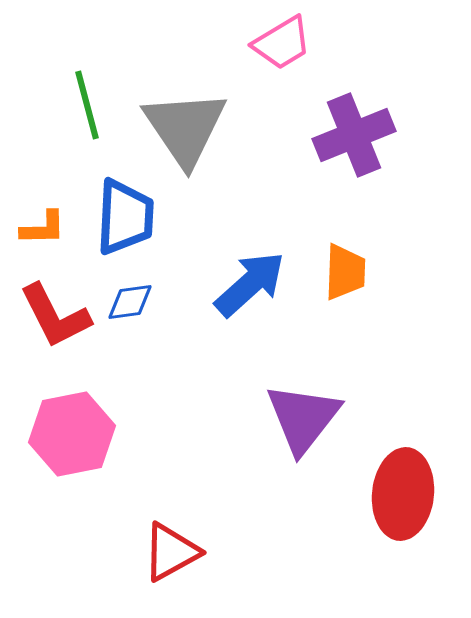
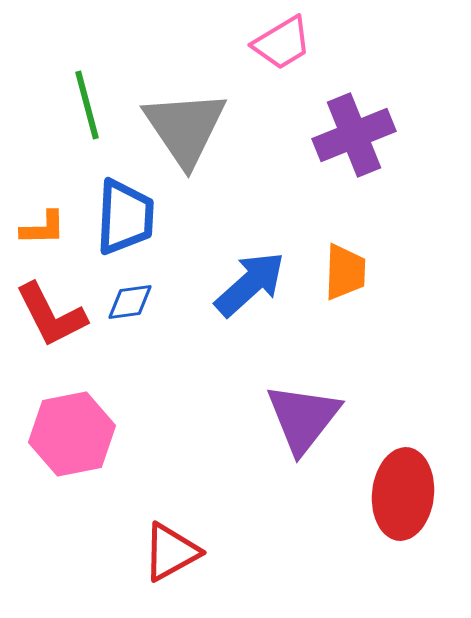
red L-shape: moved 4 px left, 1 px up
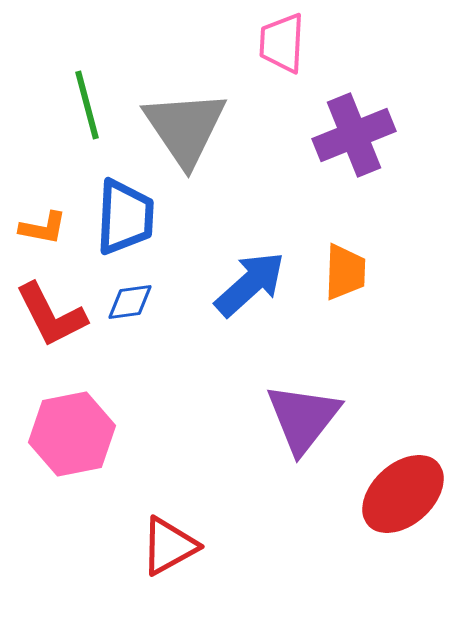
pink trapezoid: rotated 124 degrees clockwise
orange L-shape: rotated 12 degrees clockwise
red ellipse: rotated 42 degrees clockwise
red triangle: moved 2 px left, 6 px up
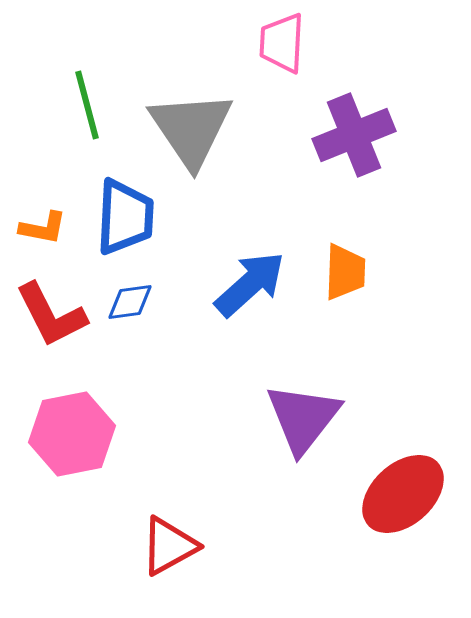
gray triangle: moved 6 px right, 1 px down
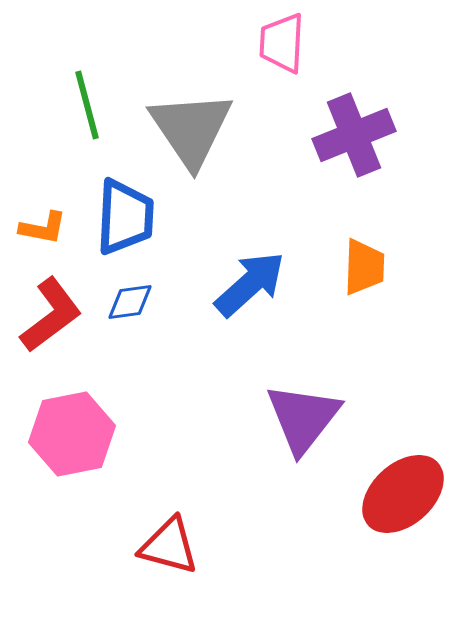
orange trapezoid: moved 19 px right, 5 px up
red L-shape: rotated 100 degrees counterclockwise
red triangle: rotated 44 degrees clockwise
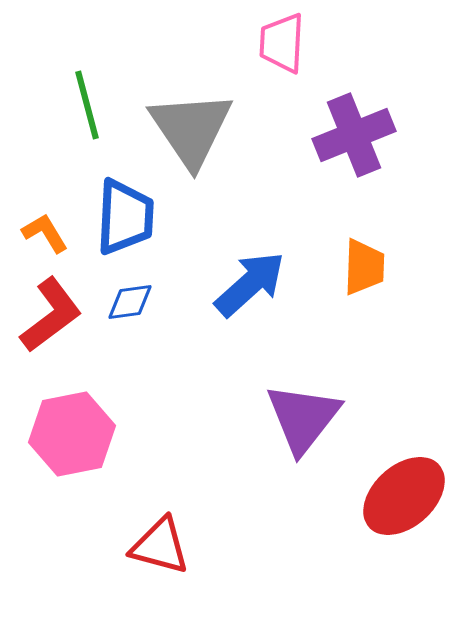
orange L-shape: moved 2 px right, 5 px down; rotated 132 degrees counterclockwise
red ellipse: moved 1 px right, 2 px down
red triangle: moved 9 px left
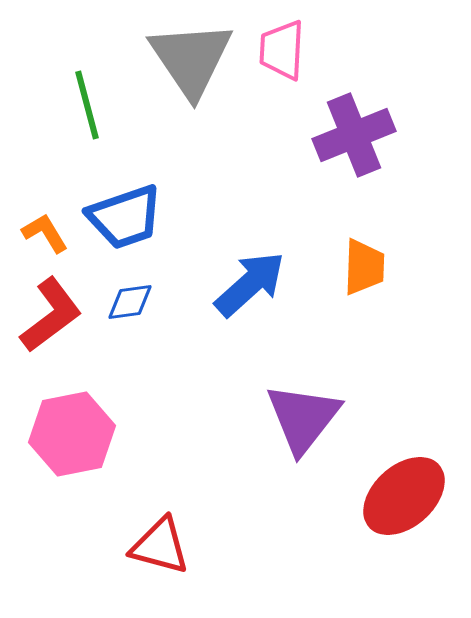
pink trapezoid: moved 7 px down
gray triangle: moved 70 px up
blue trapezoid: rotated 68 degrees clockwise
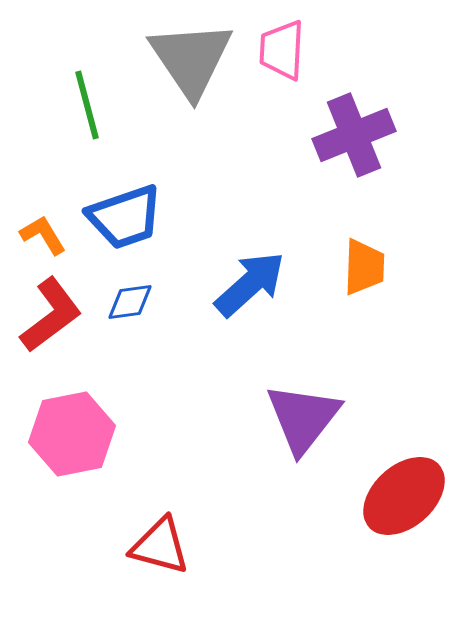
orange L-shape: moved 2 px left, 2 px down
